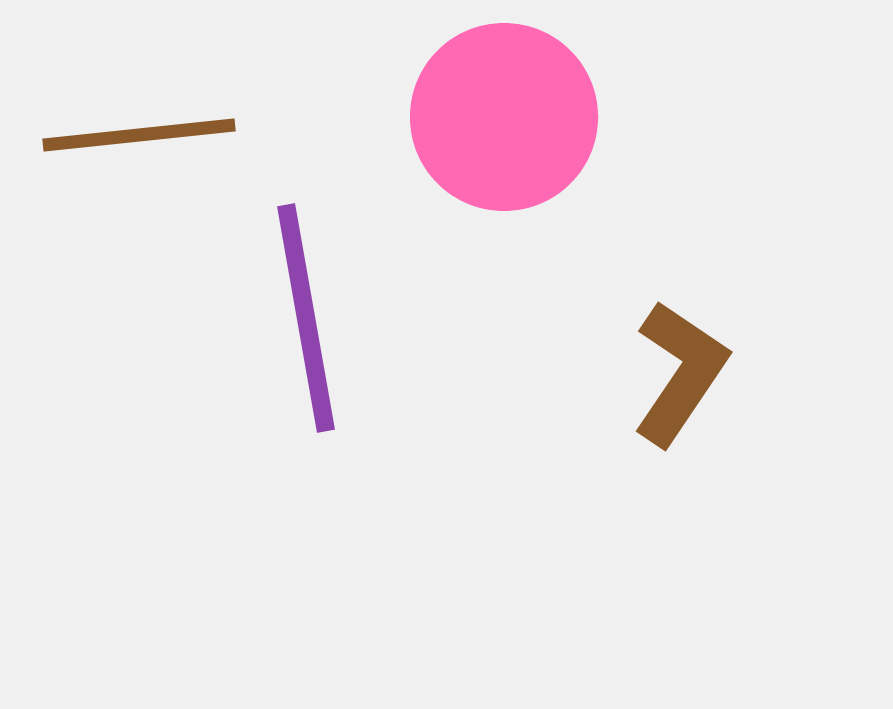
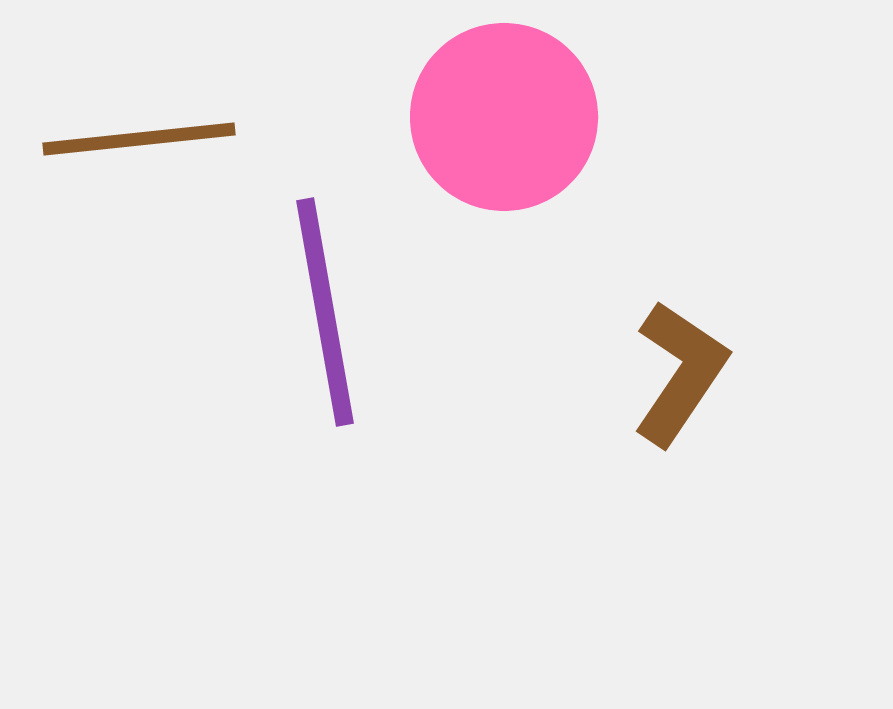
brown line: moved 4 px down
purple line: moved 19 px right, 6 px up
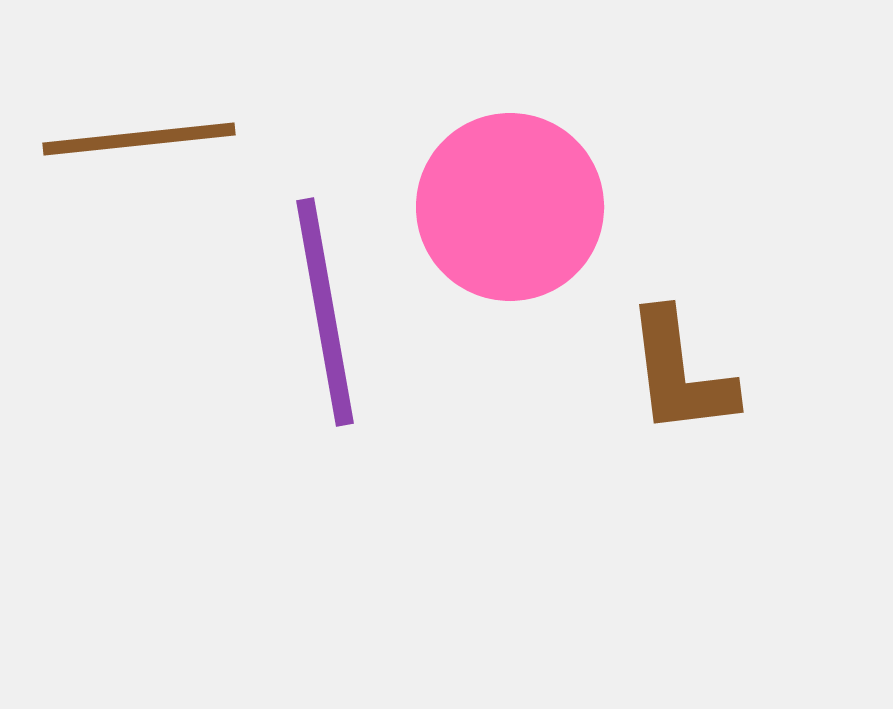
pink circle: moved 6 px right, 90 px down
brown L-shape: rotated 139 degrees clockwise
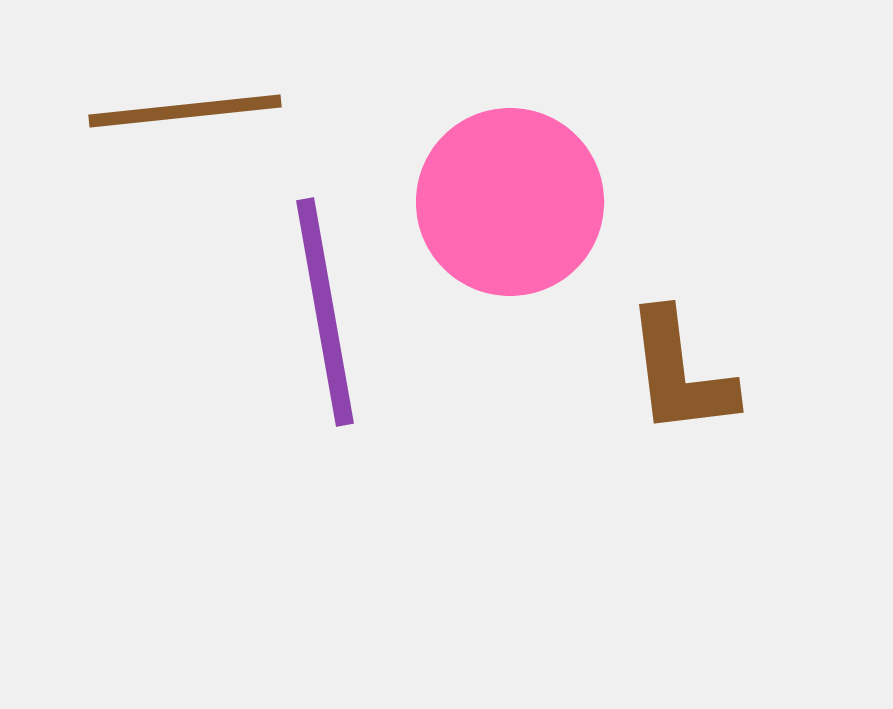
brown line: moved 46 px right, 28 px up
pink circle: moved 5 px up
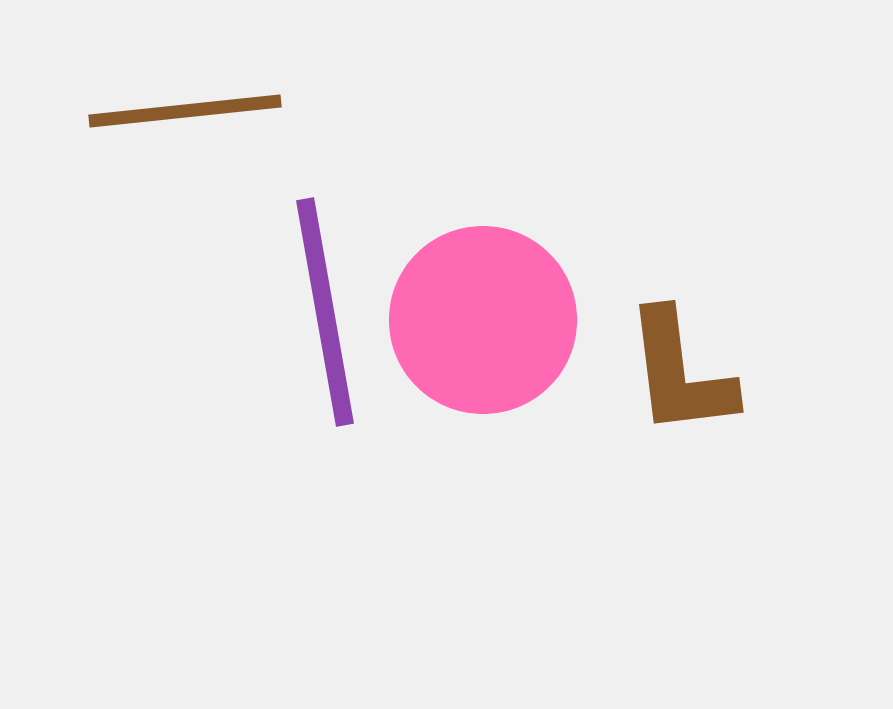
pink circle: moved 27 px left, 118 px down
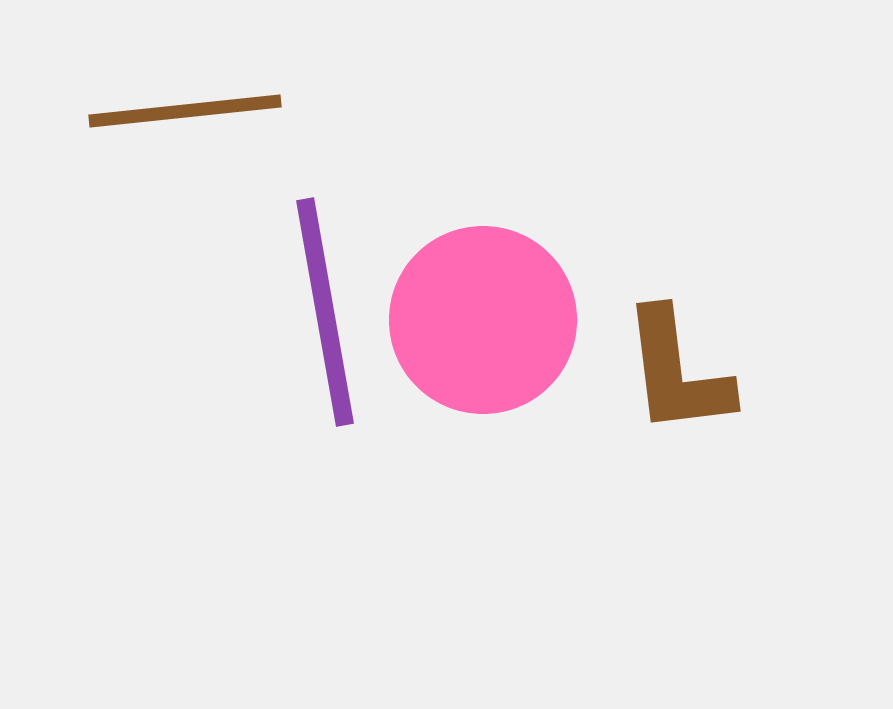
brown L-shape: moved 3 px left, 1 px up
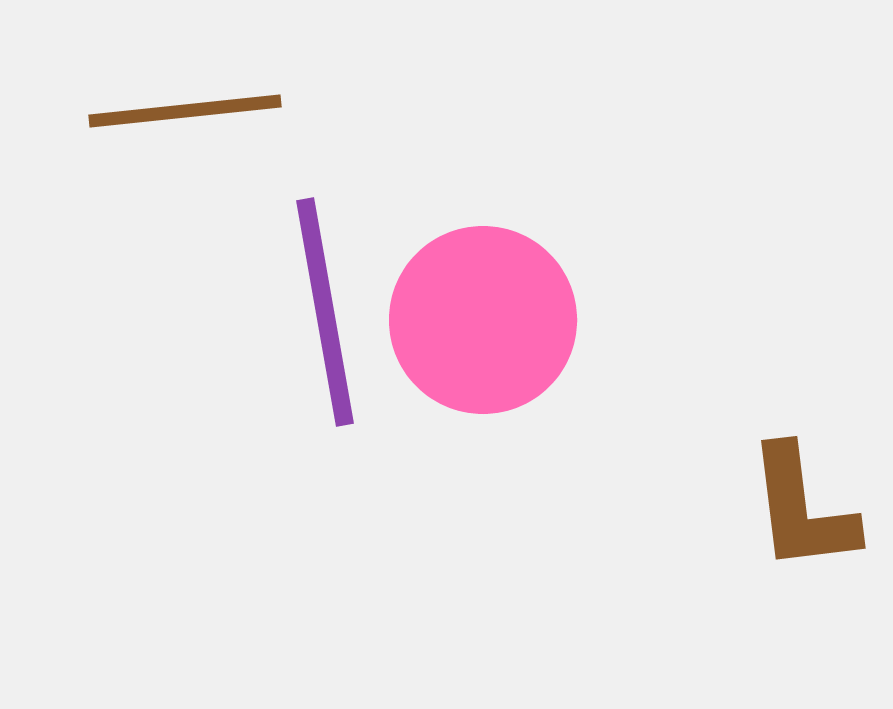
brown L-shape: moved 125 px right, 137 px down
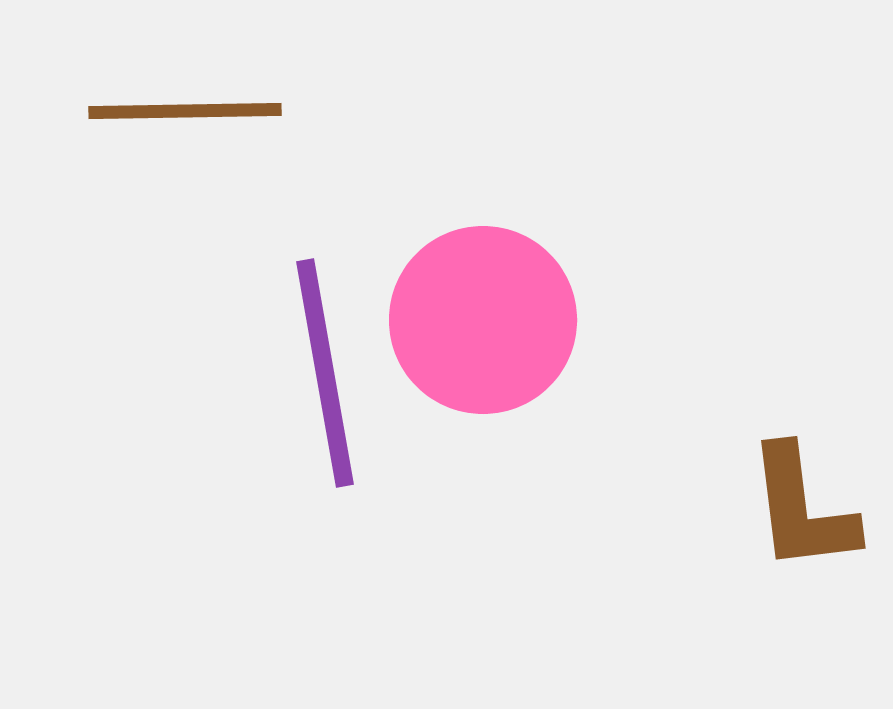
brown line: rotated 5 degrees clockwise
purple line: moved 61 px down
